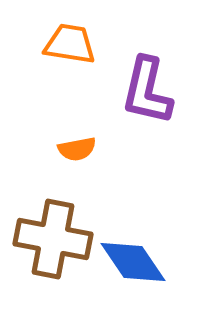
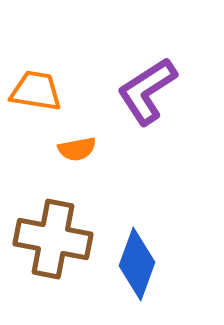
orange trapezoid: moved 34 px left, 47 px down
purple L-shape: rotated 44 degrees clockwise
blue diamond: moved 4 px right, 2 px down; rotated 54 degrees clockwise
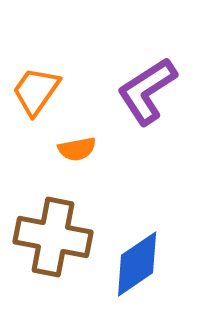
orange trapezoid: rotated 64 degrees counterclockwise
brown cross: moved 2 px up
blue diamond: rotated 36 degrees clockwise
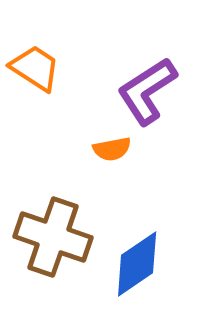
orange trapezoid: moved 1 px left, 23 px up; rotated 88 degrees clockwise
orange semicircle: moved 35 px right
brown cross: rotated 8 degrees clockwise
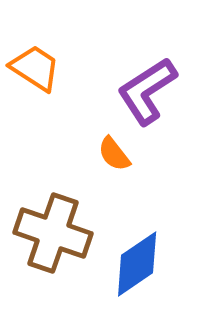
orange semicircle: moved 2 px right, 5 px down; rotated 63 degrees clockwise
brown cross: moved 4 px up
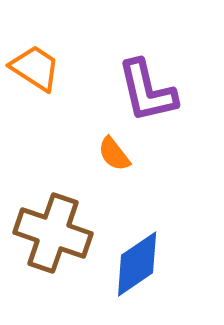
purple L-shape: rotated 70 degrees counterclockwise
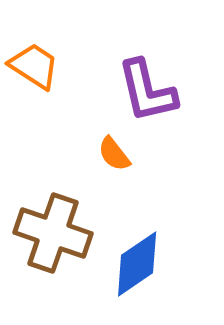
orange trapezoid: moved 1 px left, 2 px up
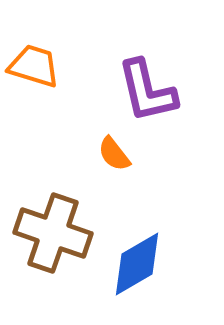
orange trapezoid: rotated 16 degrees counterclockwise
blue diamond: rotated 4 degrees clockwise
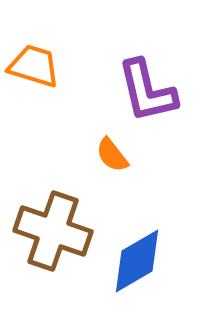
orange semicircle: moved 2 px left, 1 px down
brown cross: moved 2 px up
blue diamond: moved 3 px up
